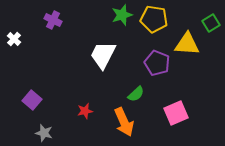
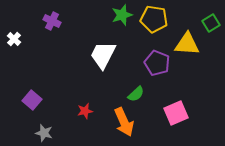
purple cross: moved 1 px left, 1 px down
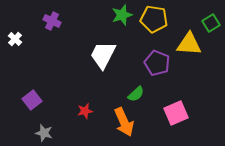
white cross: moved 1 px right
yellow triangle: moved 2 px right
purple square: rotated 12 degrees clockwise
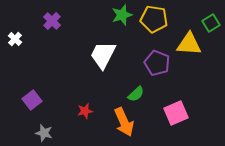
purple cross: rotated 18 degrees clockwise
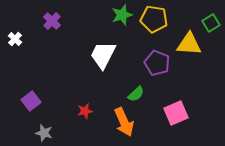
purple square: moved 1 px left, 1 px down
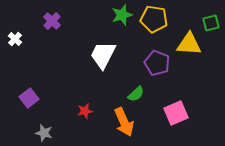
green square: rotated 18 degrees clockwise
purple square: moved 2 px left, 3 px up
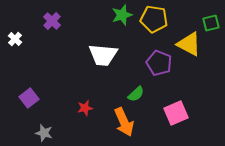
yellow triangle: rotated 24 degrees clockwise
white trapezoid: rotated 112 degrees counterclockwise
purple pentagon: moved 2 px right
red star: moved 3 px up
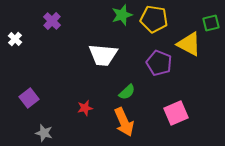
green semicircle: moved 9 px left, 2 px up
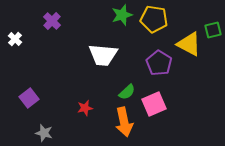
green square: moved 2 px right, 7 px down
purple pentagon: rotated 10 degrees clockwise
pink square: moved 22 px left, 9 px up
orange arrow: rotated 12 degrees clockwise
